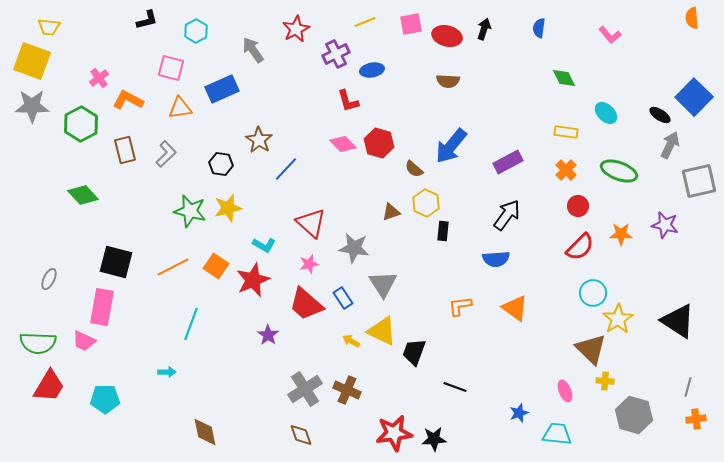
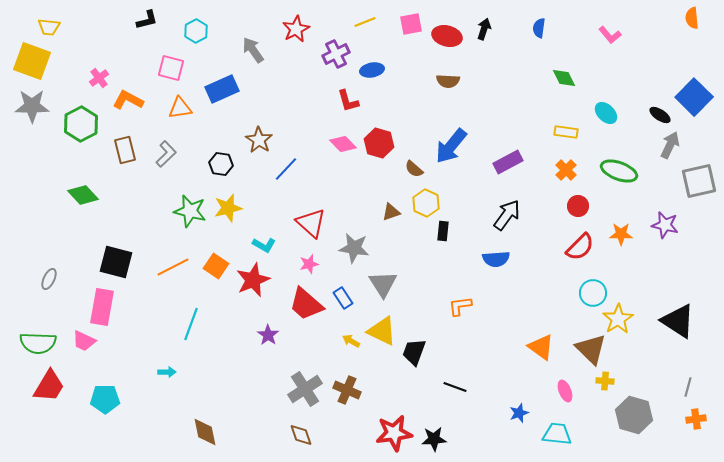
orange triangle at (515, 308): moved 26 px right, 39 px down
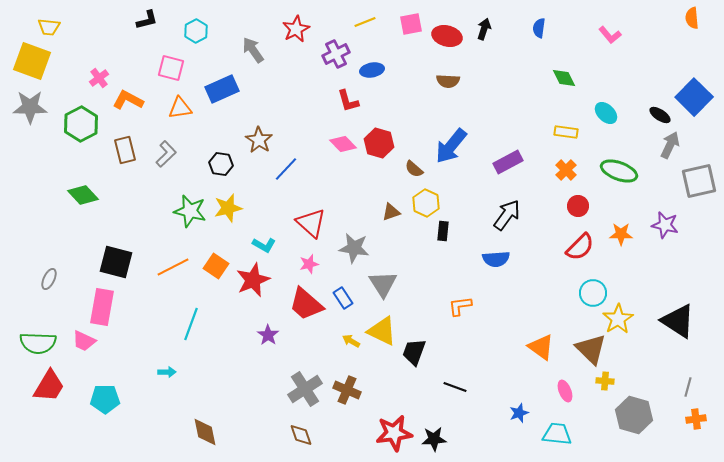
gray star at (32, 106): moved 2 px left, 1 px down
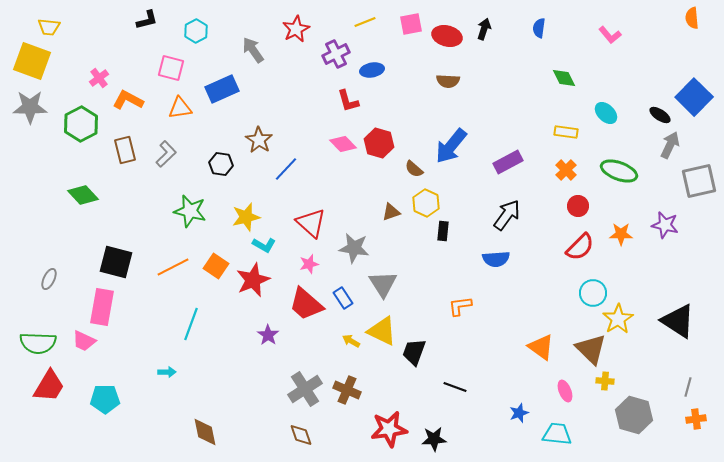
yellow star at (228, 208): moved 18 px right, 9 px down
red star at (394, 433): moved 5 px left, 4 px up
